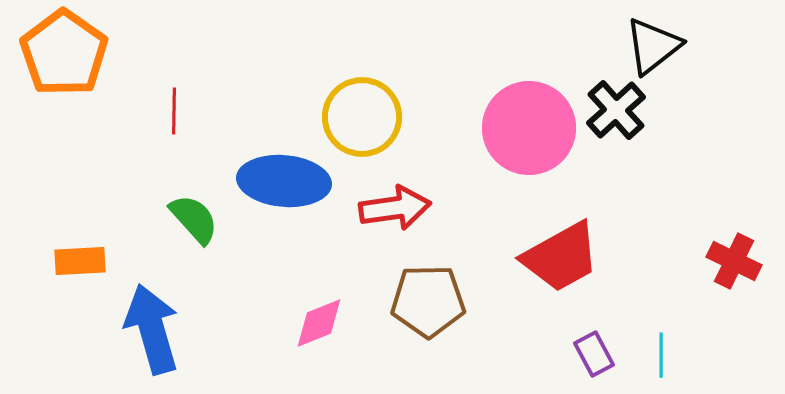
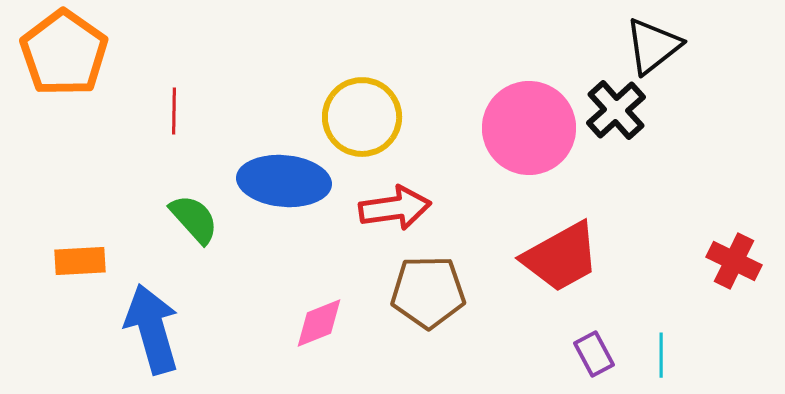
brown pentagon: moved 9 px up
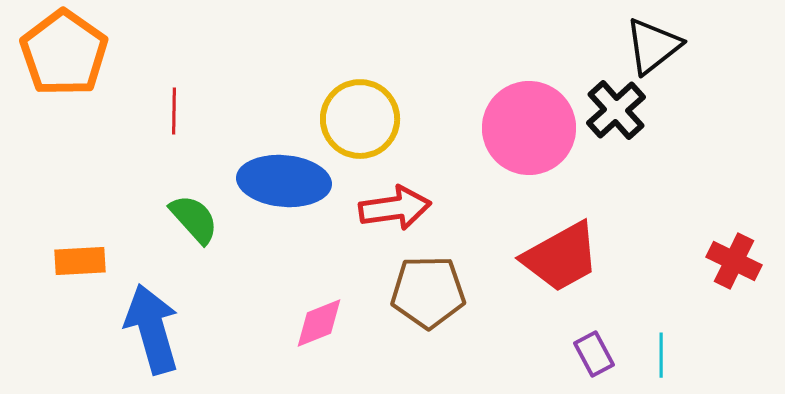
yellow circle: moved 2 px left, 2 px down
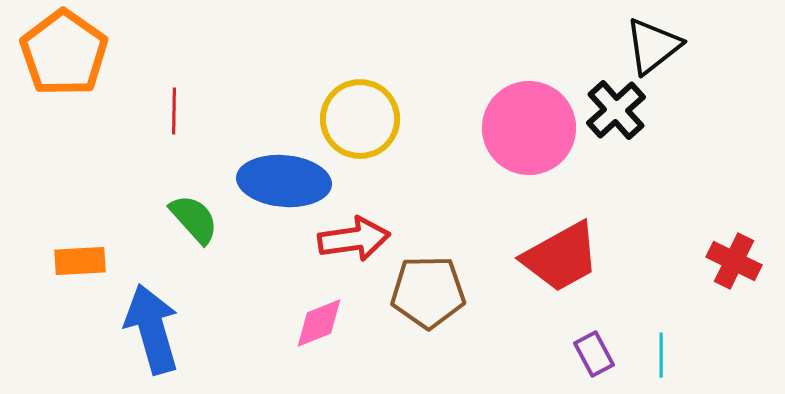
red arrow: moved 41 px left, 31 px down
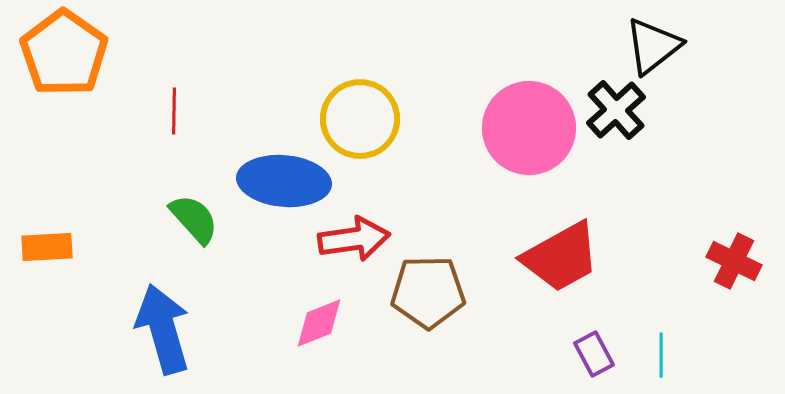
orange rectangle: moved 33 px left, 14 px up
blue arrow: moved 11 px right
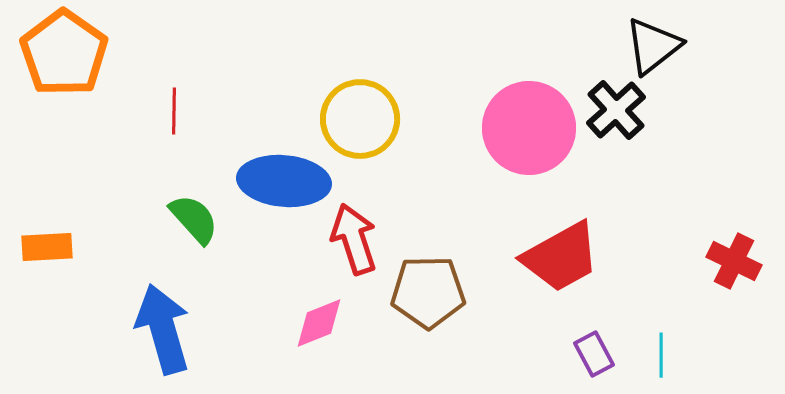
red arrow: rotated 100 degrees counterclockwise
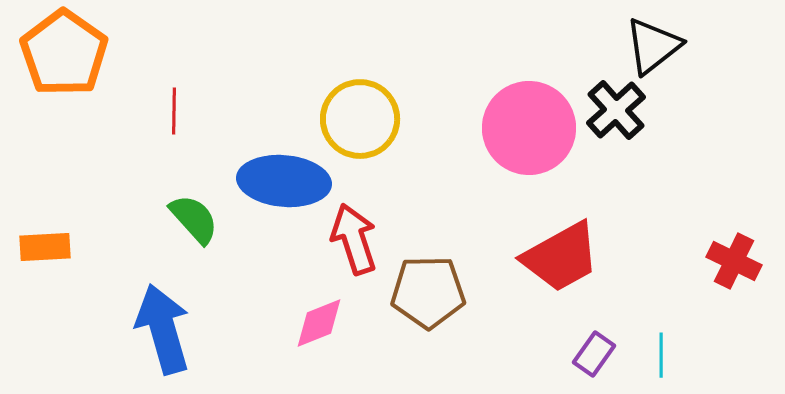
orange rectangle: moved 2 px left
purple rectangle: rotated 63 degrees clockwise
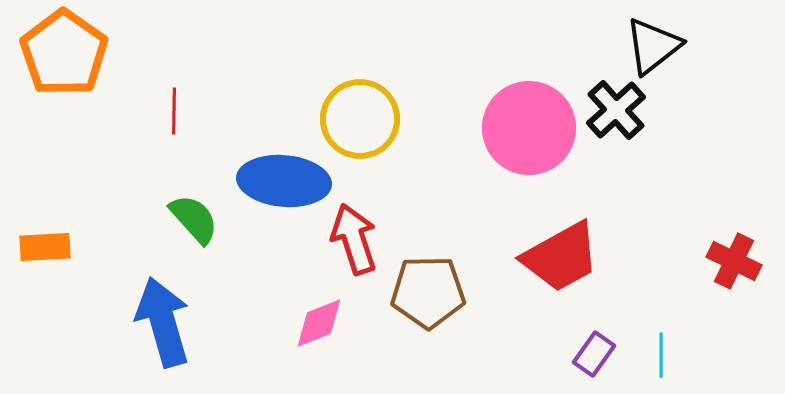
blue arrow: moved 7 px up
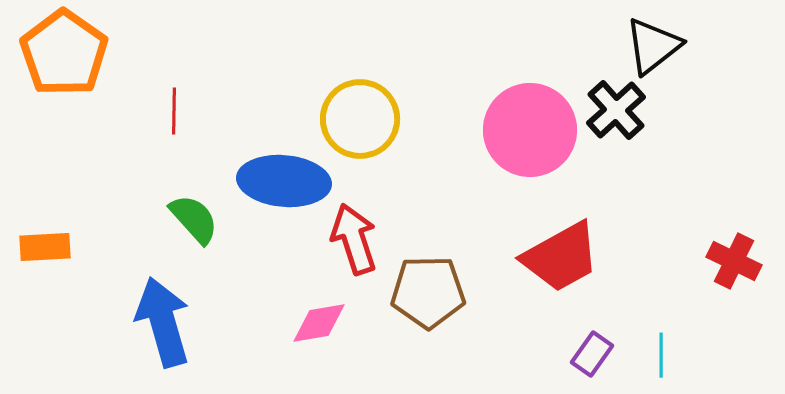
pink circle: moved 1 px right, 2 px down
pink diamond: rotated 12 degrees clockwise
purple rectangle: moved 2 px left
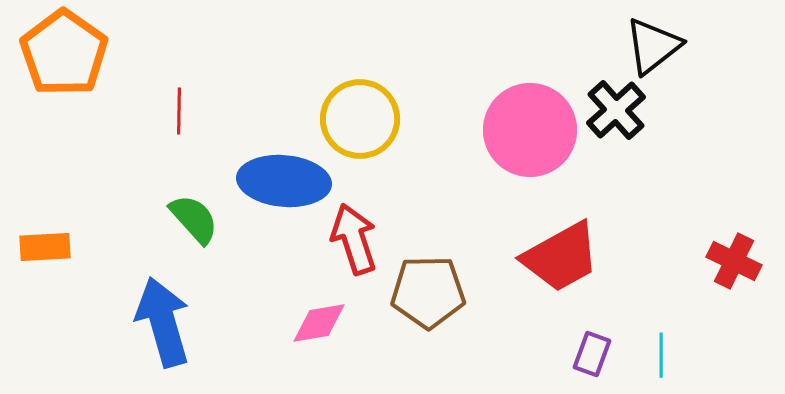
red line: moved 5 px right
purple rectangle: rotated 15 degrees counterclockwise
